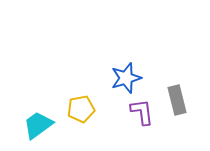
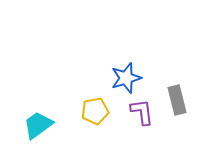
yellow pentagon: moved 14 px right, 2 px down
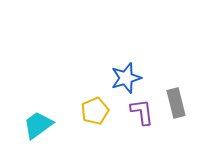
gray rectangle: moved 1 px left, 3 px down
yellow pentagon: rotated 12 degrees counterclockwise
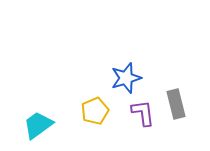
gray rectangle: moved 1 px down
purple L-shape: moved 1 px right, 1 px down
